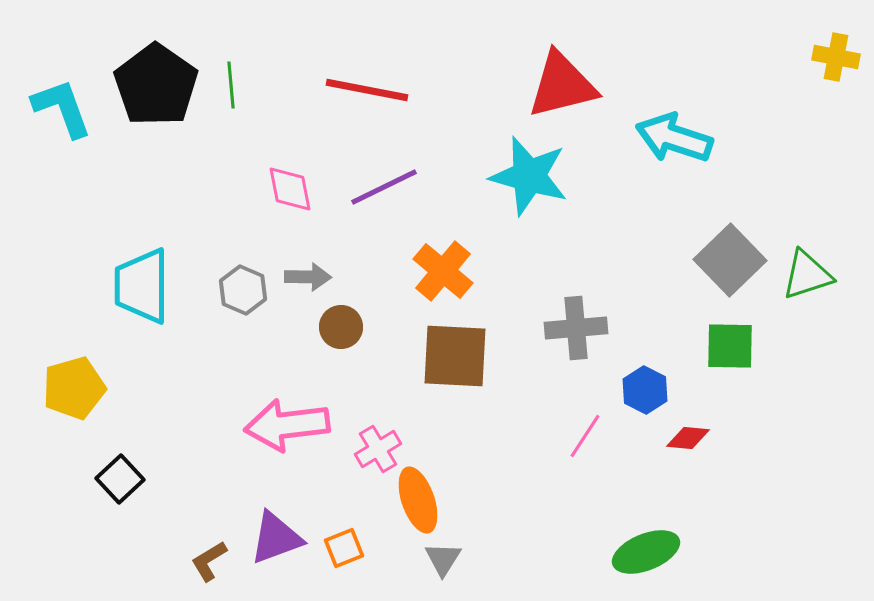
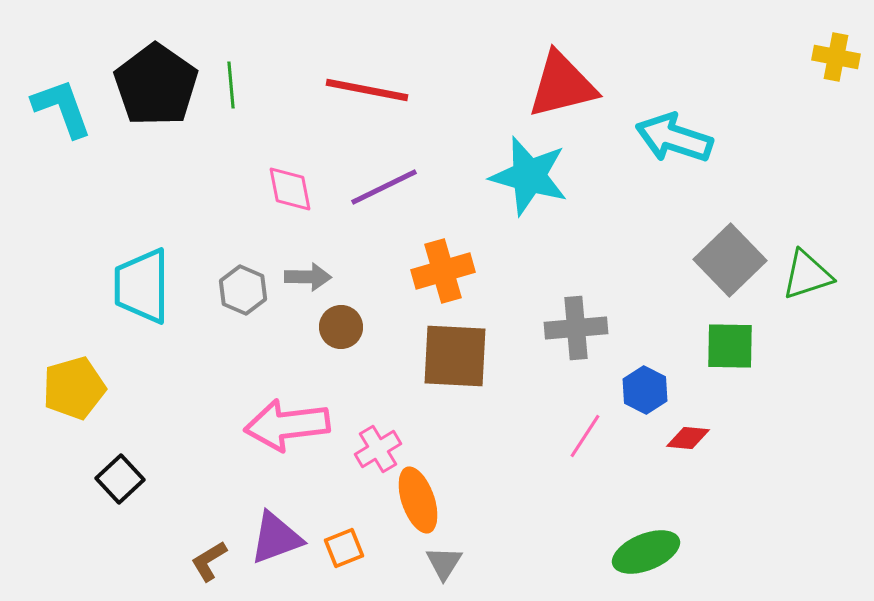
orange cross: rotated 34 degrees clockwise
gray triangle: moved 1 px right, 4 px down
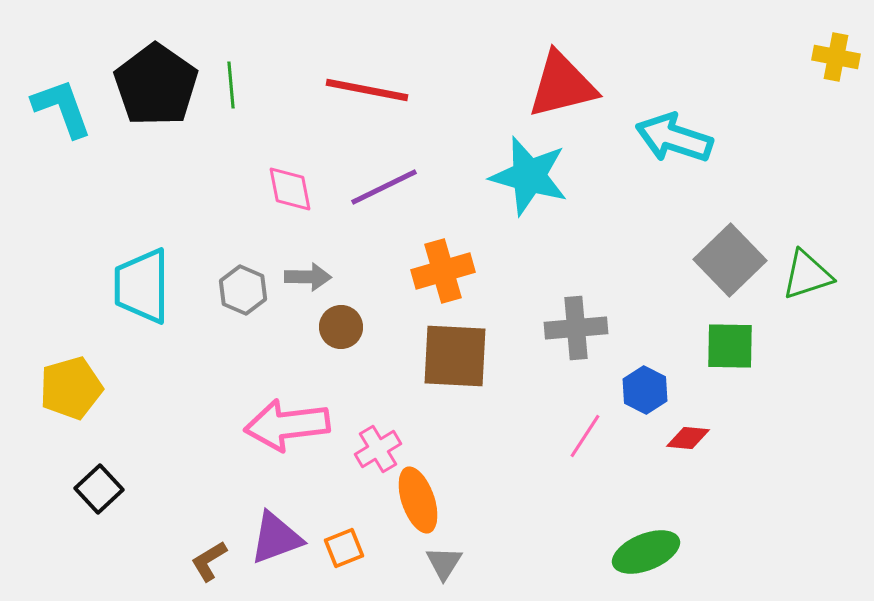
yellow pentagon: moved 3 px left
black square: moved 21 px left, 10 px down
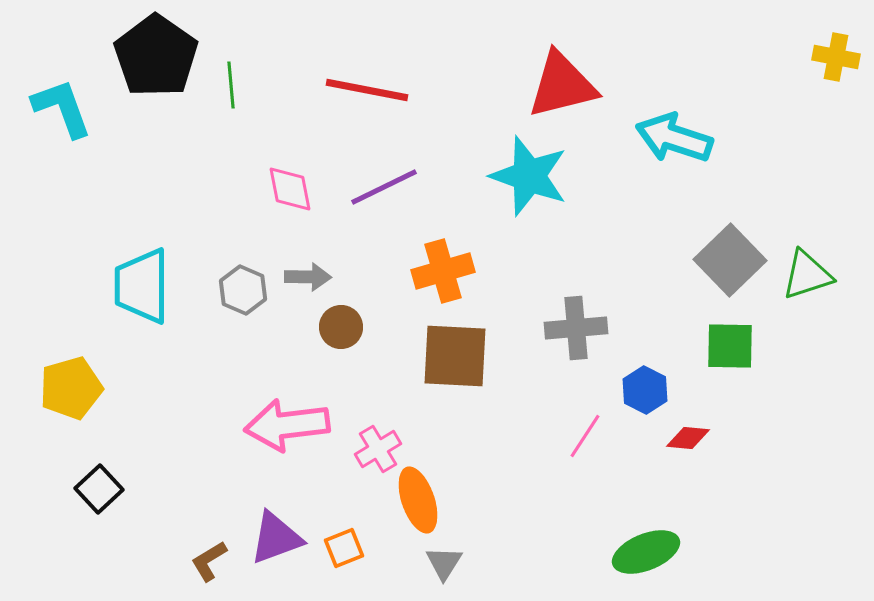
black pentagon: moved 29 px up
cyan star: rotated 4 degrees clockwise
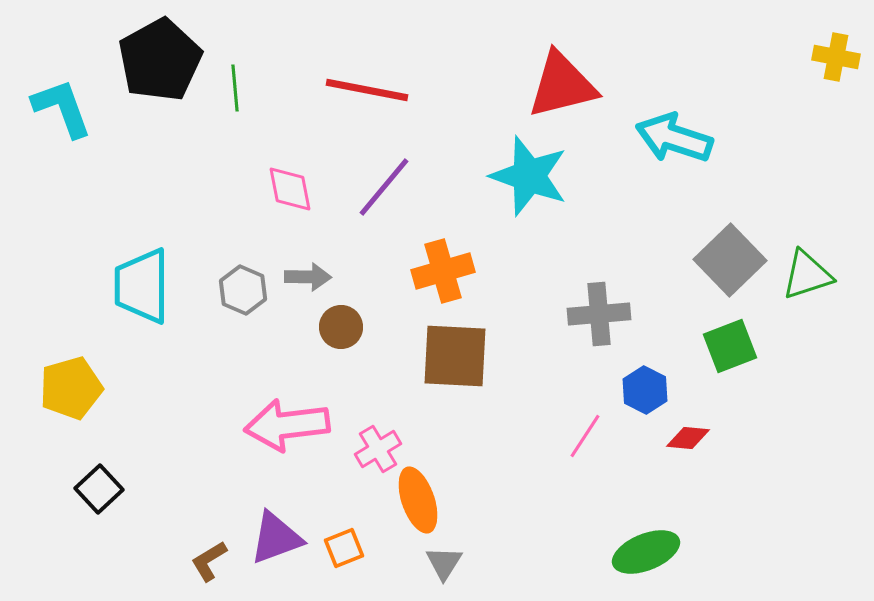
black pentagon: moved 4 px right, 4 px down; rotated 8 degrees clockwise
green line: moved 4 px right, 3 px down
purple line: rotated 24 degrees counterclockwise
gray cross: moved 23 px right, 14 px up
green square: rotated 22 degrees counterclockwise
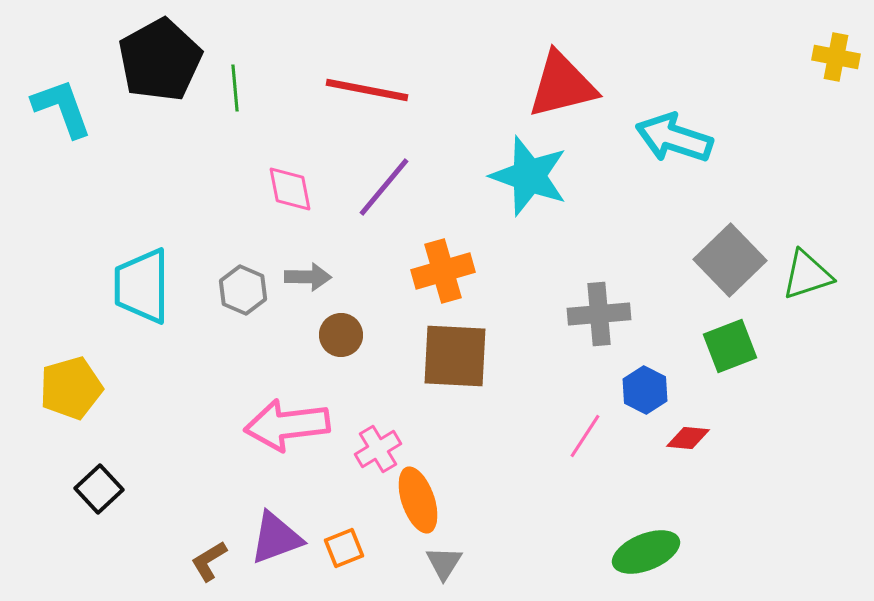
brown circle: moved 8 px down
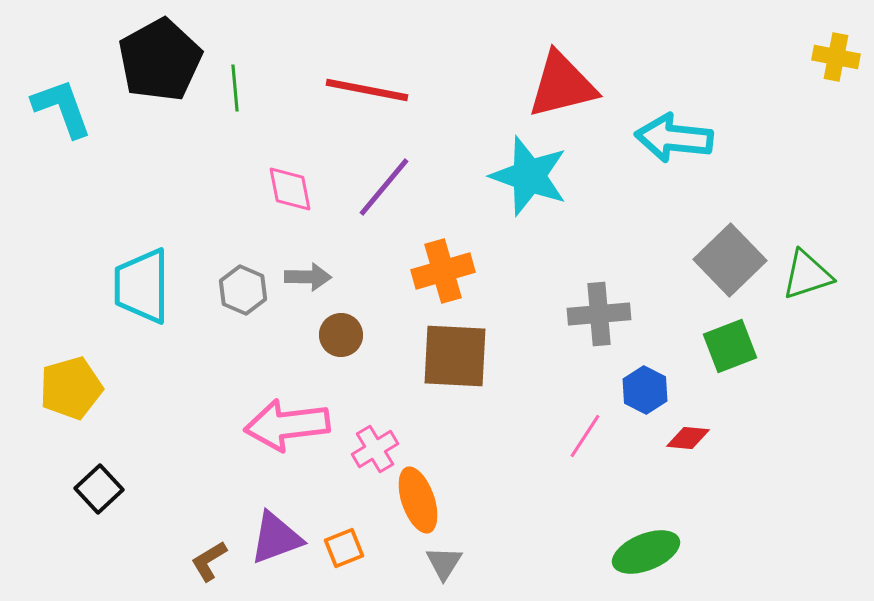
cyan arrow: rotated 12 degrees counterclockwise
pink cross: moved 3 px left
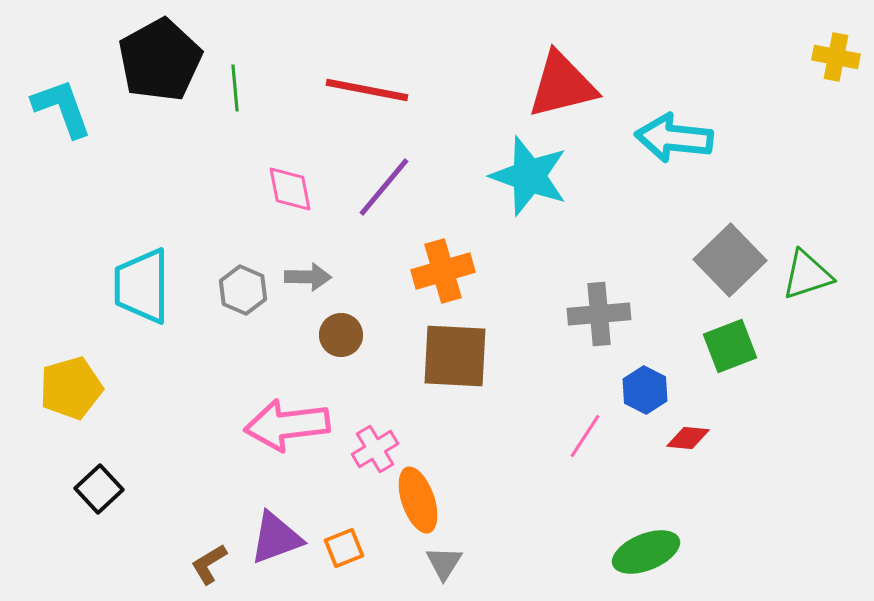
brown L-shape: moved 3 px down
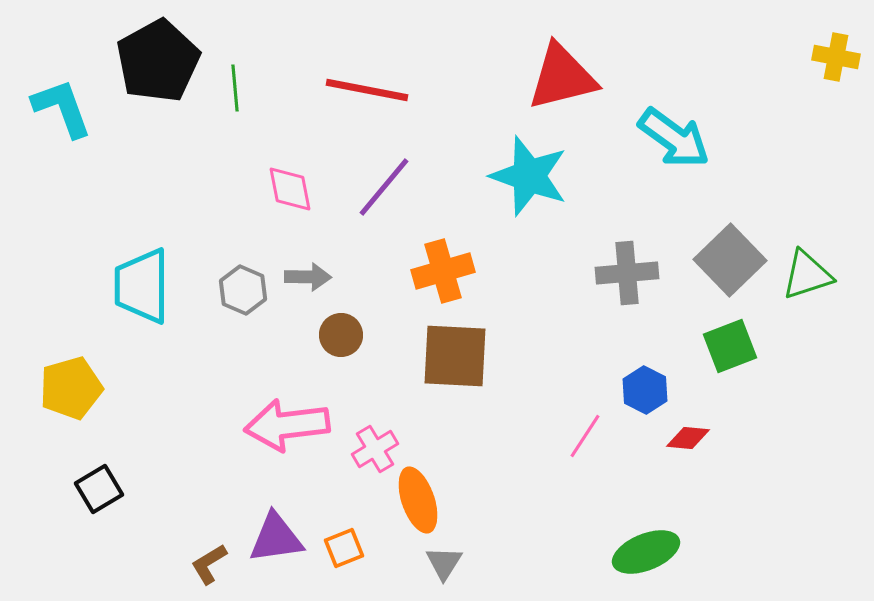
black pentagon: moved 2 px left, 1 px down
red triangle: moved 8 px up
cyan arrow: rotated 150 degrees counterclockwise
gray cross: moved 28 px right, 41 px up
black square: rotated 12 degrees clockwise
purple triangle: rotated 12 degrees clockwise
